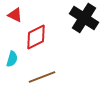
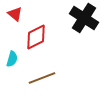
red triangle: moved 1 px up; rotated 14 degrees clockwise
brown line: moved 1 px down
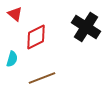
black cross: moved 2 px right, 9 px down
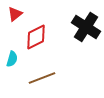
red triangle: rotated 42 degrees clockwise
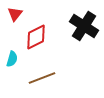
red triangle: rotated 14 degrees counterclockwise
black cross: moved 2 px left, 1 px up
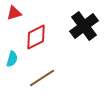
red triangle: moved 1 px left, 1 px up; rotated 35 degrees clockwise
black cross: rotated 20 degrees clockwise
brown line: rotated 12 degrees counterclockwise
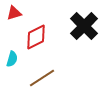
black cross: rotated 8 degrees counterclockwise
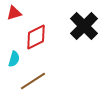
cyan semicircle: moved 2 px right
brown line: moved 9 px left, 3 px down
